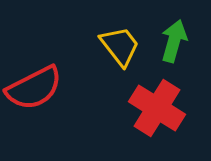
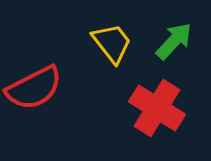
green arrow: rotated 27 degrees clockwise
yellow trapezoid: moved 8 px left, 3 px up
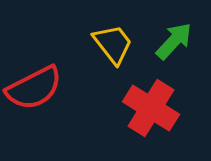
yellow trapezoid: moved 1 px right, 1 px down
red cross: moved 6 px left
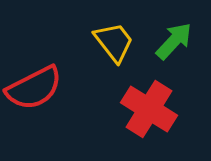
yellow trapezoid: moved 1 px right, 2 px up
red cross: moved 2 px left, 1 px down
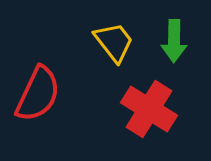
green arrow: rotated 138 degrees clockwise
red semicircle: moved 4 px right, 6 px down; rotated 38 degrees counterclockwise
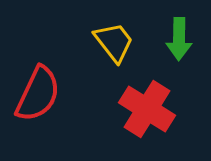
green arrow: moved 5 px right, 2 px up
red cross: moved 2 px left
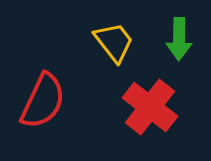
red semicircle: moved 5 px right, 7 px down
red cross: moved 3 px right, 2 px up; rotated 6 degrees clockwise
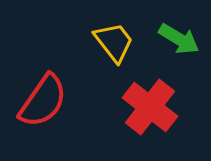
green arrow: rotated 60 degrees counterclockwise
red semicircle: rotated 10 degrees clockwise
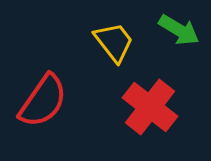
green arrow: moved 9 px up
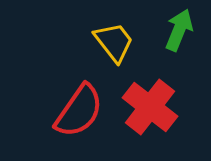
green arrow: rotated 99 degrees counterclockwise
red semicircle: moved 36 px right, 10 px down
